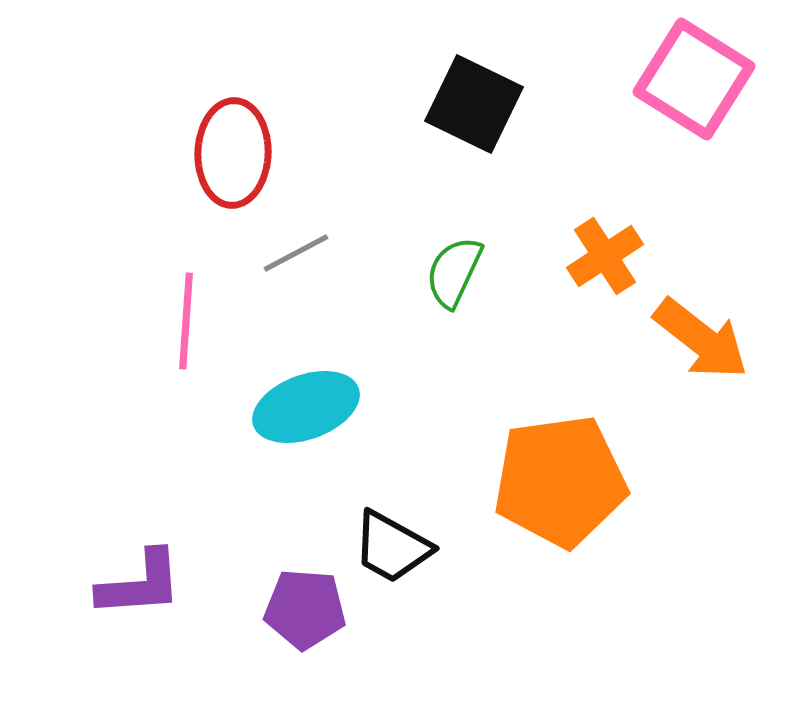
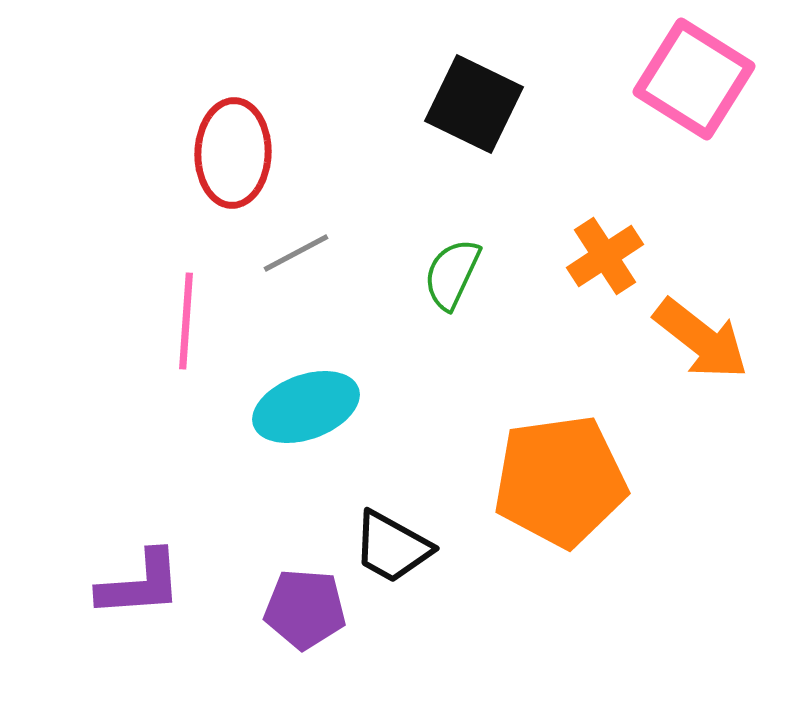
green semicircle: moved 2 px left, 2 px down
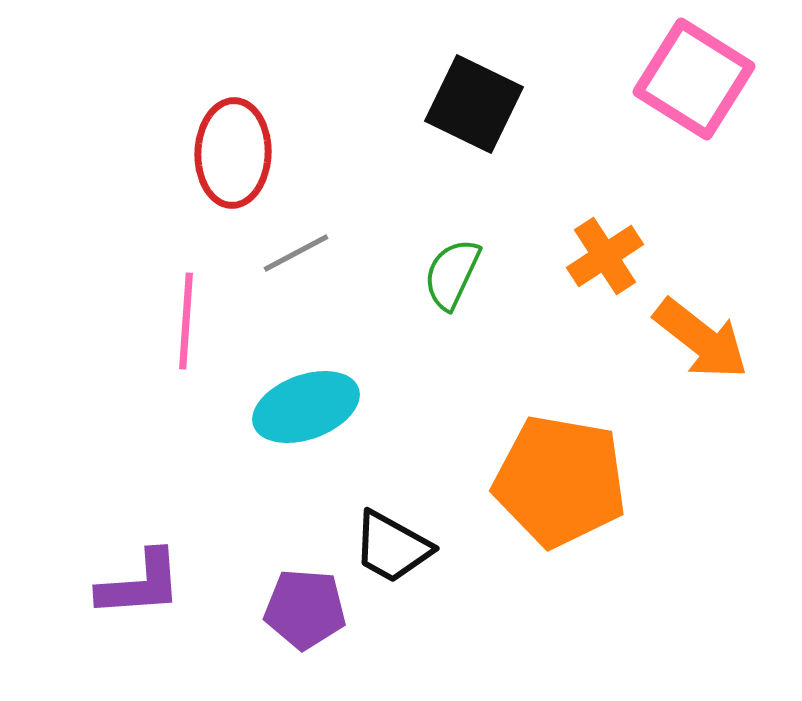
orange pentagon: rotated 18 degrees clockwise
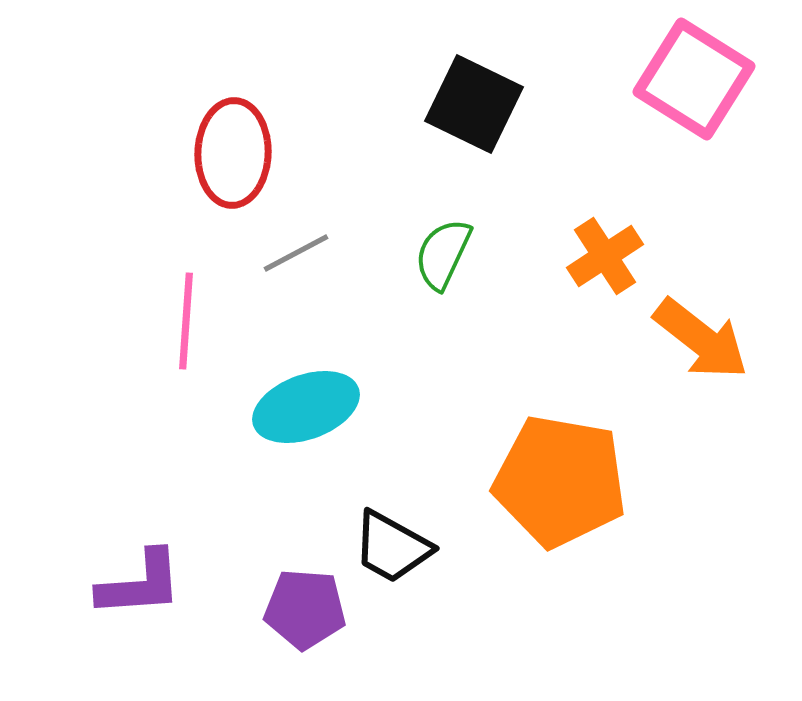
green semicircle: moved 9 px left, 20 px up
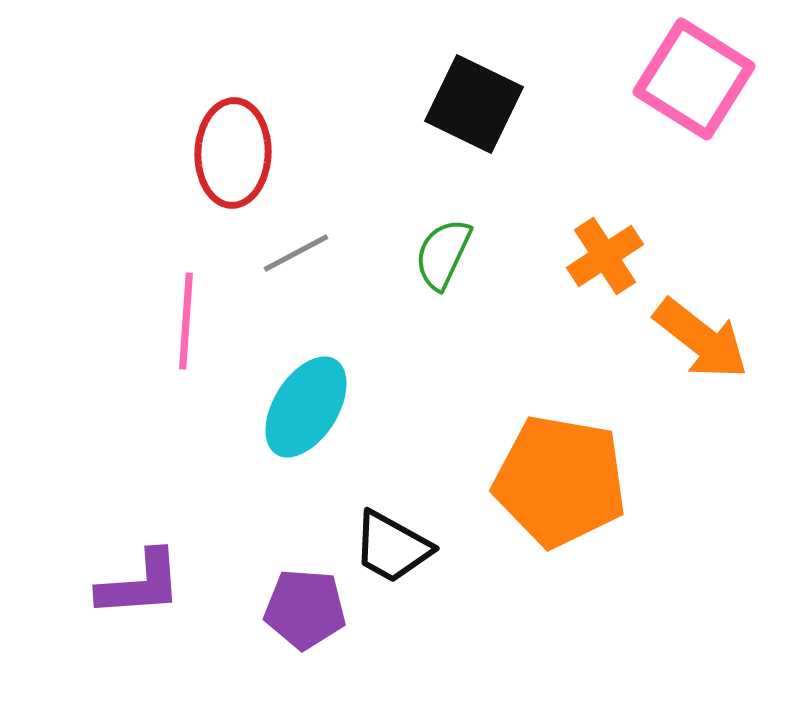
cyan ellipse: rotated 38 degrees counterclockwise
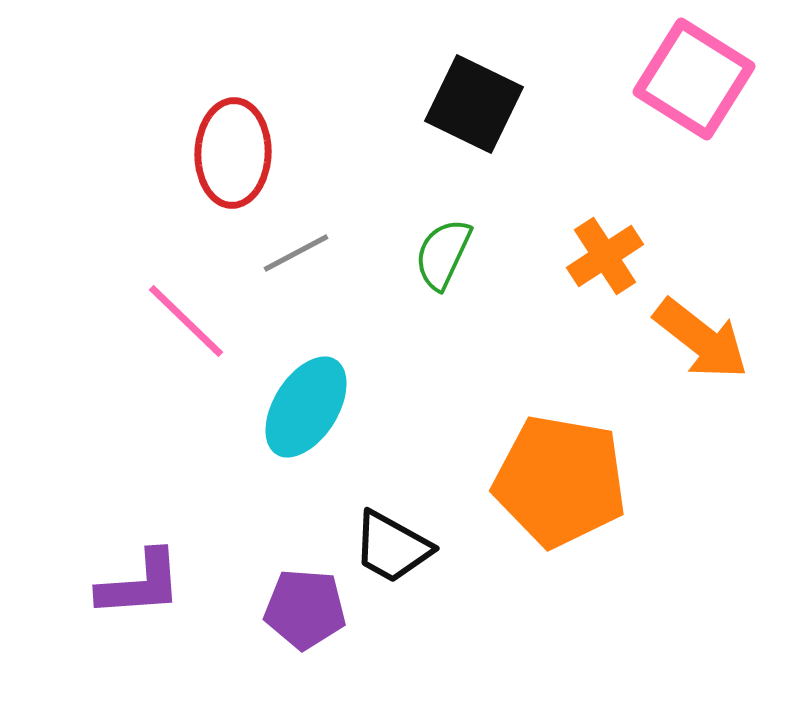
pink line: rotated 50 degrees counterclockwise
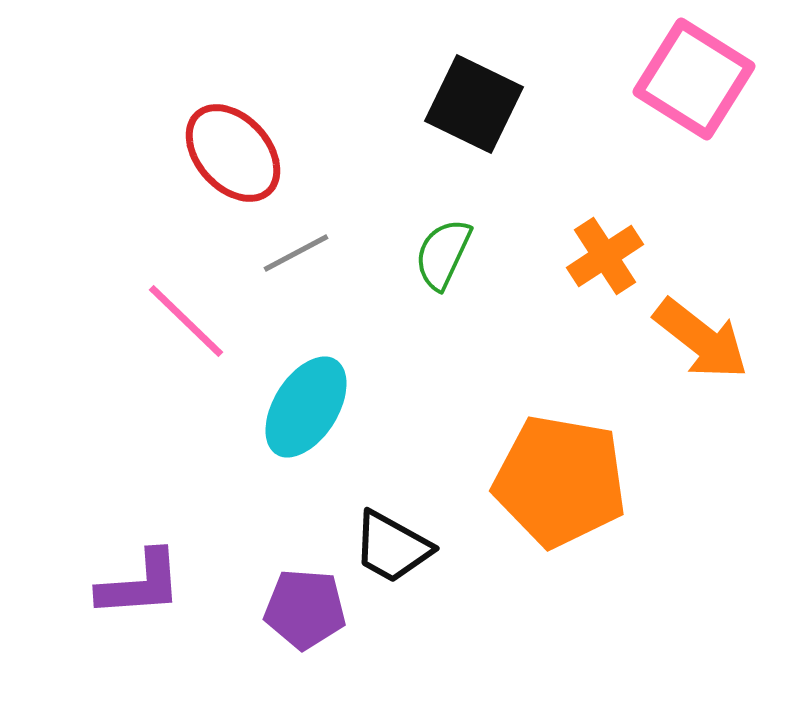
red ellipse: rotated 44 degrees counterclockwise
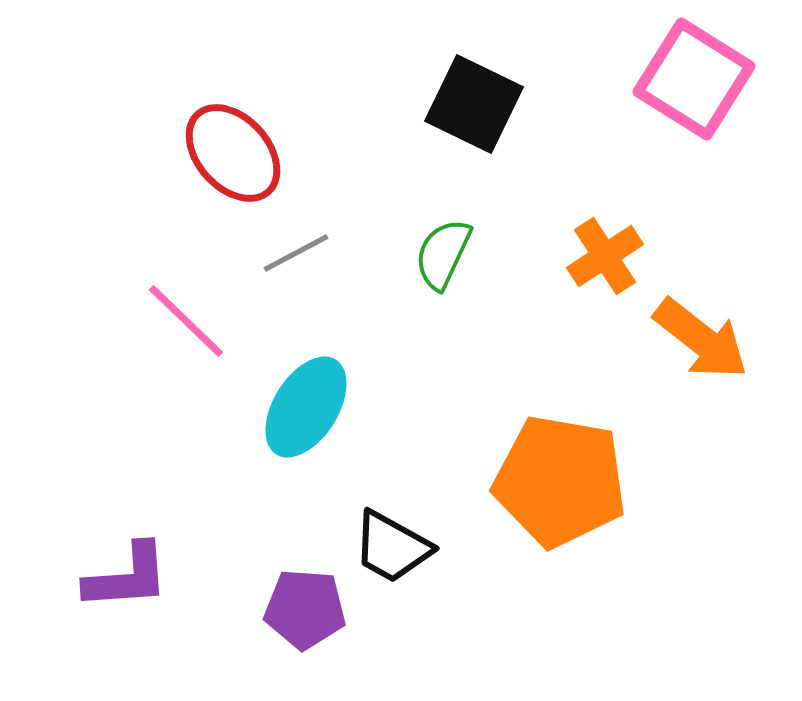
purple L-shape: moved 13 px left, 7 px up
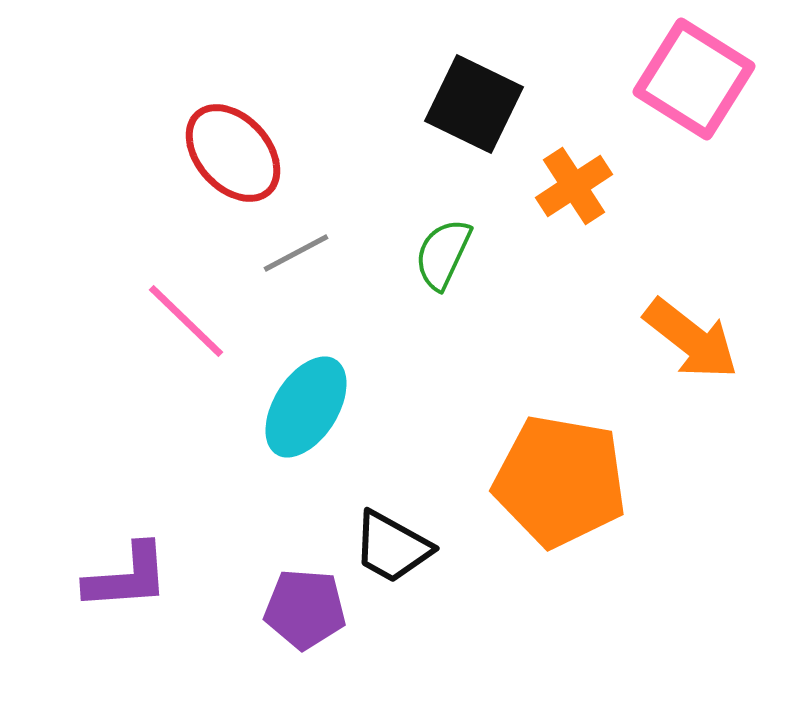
orange cross: moved 31 px left, 70 px up
orange arrow: moved 10 px left
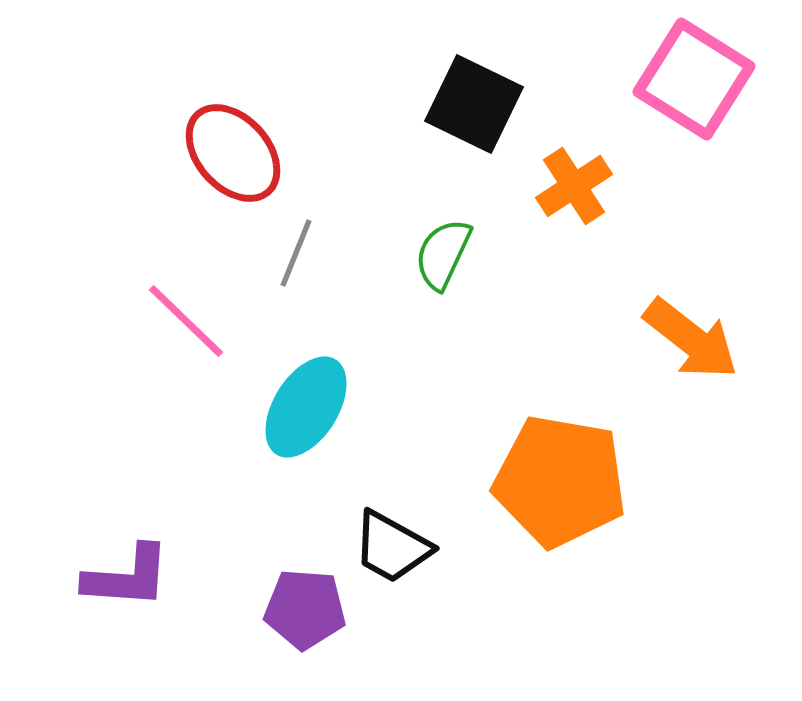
gray line: rotated 40 degrees counterclockwise
purple L-shape: rotated 8 degrees clockwise
